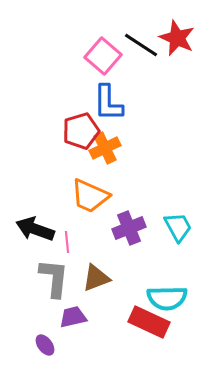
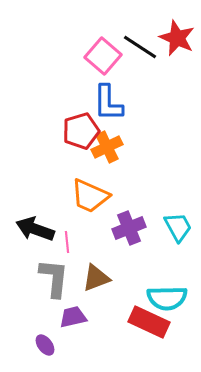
black line: moved 1 px left, 2 px down
orange cross: moved 2 px right, 1 px up
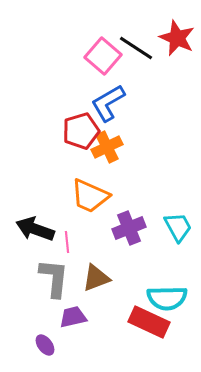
black line: moved 4 px left, 1 px down
blue L-shape: rotated 60 degrees clockwise
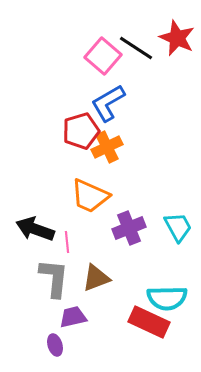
purple ellipse: moved 10 px right; rotated 20 degrees clockwise
